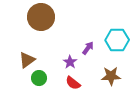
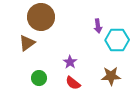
purple arrow: moved 10 px right, 22 px up; rotated 136 degrees clockwise
brown triangle: moved 17 px up
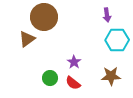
brown circle: moved 3 px right
purple arrow: moved 9 px right, 11 px up
brown triangle: moved 4 px up
purple star: moved 4 px right
green circle: moved 11 px right
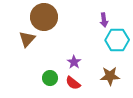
purple arrow: moved 3 px left, 5 px down
brown triangle: rotated 12 degrees counterclockwise
brown star: moved 1 px left
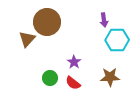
brown circle: moved 3 px right, 5 px down
brown star: moved 1 px down
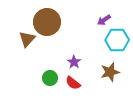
purple arrow: rotated 64 degrees clockwise
brown star: moved 5 px up; rotated 12 degrees counterclockwise
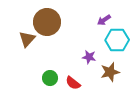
purple star: moved 15 px right, 5 px up; rotated 24 degrees counterclockwise
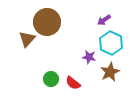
cyan hexagon: moved 6 px left, 3 px down; rotated 25 degrees clockwise
brown star: rotated 12 degrees counterclockwise
green circle: moved 1 px right, 1 px down
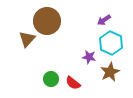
brown circle: moved 1 px up
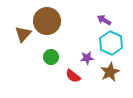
purple arrow: rotated 64 degrees clockwise
brown triangle: moved 4 px left, 5 px up
purple star: moved 2 px left, 1 px down; rotated 16 degrees counterclockwise
green circle: moved 22 px up
red semicircle: moved 7 px up
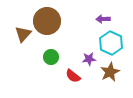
purple arrow: moved 1 px left, 1 px up; rotated 32 degrees counterclockwise
purple star: moved 2 px right, 1 px down
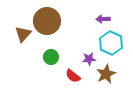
brown star: moved 4 px left, 2 px down
